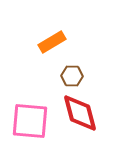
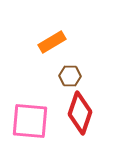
brown hexagon: moved 2 px left
red diamond: rotated 33 degrees clockwise
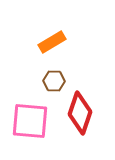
brown hexagon: moved 16 px left, 5 px down
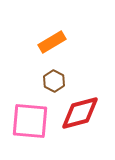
brown hexagon: rotated 25 degrees clockwise
red diamond: rotated 57 degrees clockwise
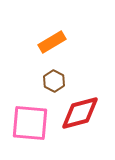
pink square: moved 2 px down
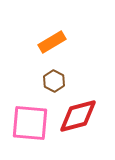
red diamond: moved 2 px left, 3 px down
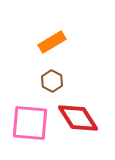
brown hexagon: moved 2 px left
red diamond: moved 2 px down; rotated 72 degrees clockwise
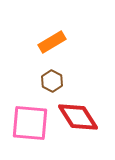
red diamond: moved 1 px up
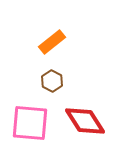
orange rectangle: rotated 8 degrees counterclockwise
red diamond: moved 7 px right, 4 px down
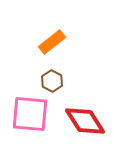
pink square: moved 9 px up
